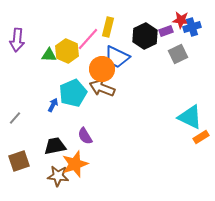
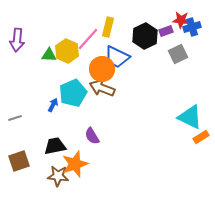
gray line: rotated 32 degrees clockwise
purple semicircle: moved 7 px right
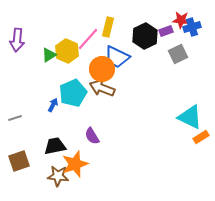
green triangle: rotated 35 degrees counterclockwise
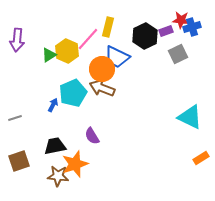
orange rectangle: moved 21 px down
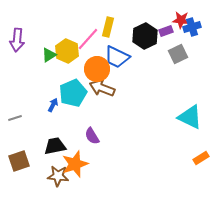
orange circle: moved 5 px left
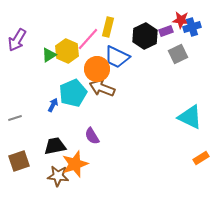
purple arrow: rotated 25 degrees clockwise
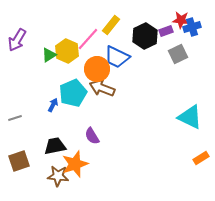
yellow rectangle: moved 3 px right, 2 px up; rotated 24 degrees clockwise
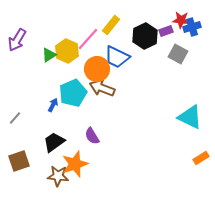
gray square: rotated 36 degrees counterclockwise
gray line: rotated 32 degrees counterclockwise
black trapezoid: moved 1 px left, 4 px up; rotated 25 degrees counterclockwise
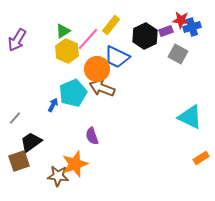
green triangle: moved 14 px right, 24 px up
purple semicircle: rotated 12 degrees clockwise
black trapezoid: moved 23 px left
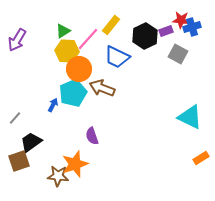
yellow hexagon: rotated 20 degrees counterclockwise
orange circle: moved 18 px left
